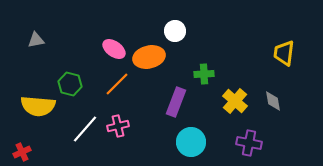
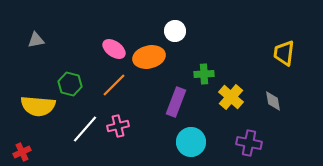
orange line: moved 3 px left, 1 px down
yellow cross: moved 4 px left, 4 px up
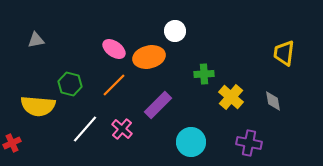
purple rectangle: moved 18 px left, 3 px down; rotated 24 degrees clockwise
pink cross: moved 4 px right, 3 px down; rotated 35 degrees counterclockwise
red cross: moved 10 px left, 9 px up
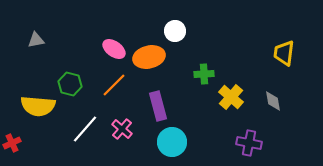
purple rectangle: moved 1 px down; rotated 60 degrees counterclockwise
cyan circle: moved 19 px left
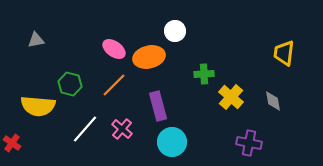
red cross: rotated 30 degrees counterclockwise
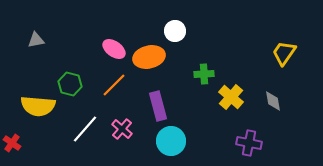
yellow trapezoid: rotated 28 degrees clockwise
cyan circle: moved 1 px left, 1 px up
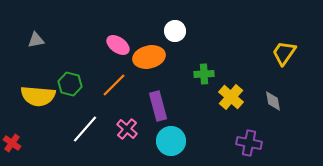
pink ellipse: moved 4 px right, 4 px up
yellow semicircle: moved 10 px up
pink cross: moved 5 px right
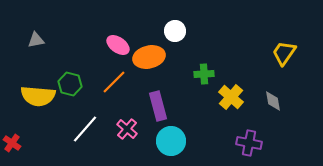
orange line: moved 3 px up
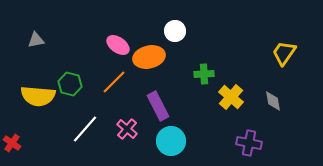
purple rectangle: rotated 12 degrees counterclockwise
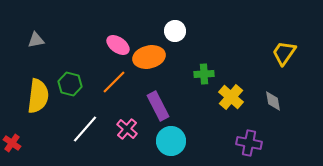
yellow semicircle: rotated 88 degrees counterclockwise
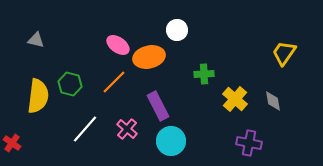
white circle: moved 2 px right, 1 px up
gray triangle: rotated 24 degrees clockwise
yellow cross: moved 4 px right, 2 px down
